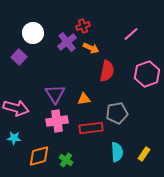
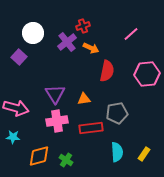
pink hexagon: rotated 15 degrees clockwise
cyan star: moved 1 px left, 1 px up
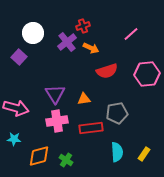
red semicircle: rotated 60 degrees clockwise
cyan star: moved 1 px right, 2 px down
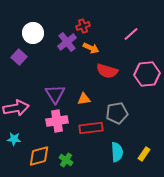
red semicircle: rotated 35 degrees clockwise
pink arrow: rotated 25 degrees counterclockwise
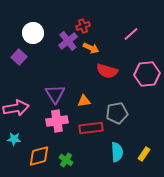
purple cross: moved 1 px right, 1 px up
orange triangle: moved 2 px down
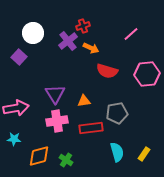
cyan semicircle: rotated 12 degrees counterclockwise
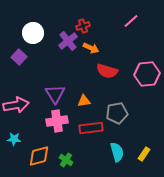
pink line: moved 13 px up
pink arrow: moved 3 px up
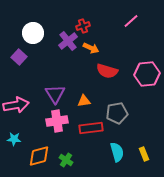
yellow rectangle: rotated 56 degrees counterclockwise
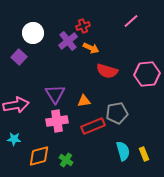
red rectangle: moved 2 px right, 2 px up; rotated 15 degrees counterclockwise
cyan semicircle: moved 6 px right, 1 px up
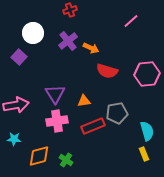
red cross: moved 13 px left, 16 px up
cyan semicircle: moved 24 px right, 20 px up
